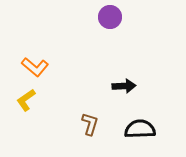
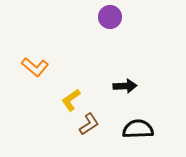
black arrow: moved 1 px right
yellow L-shape: moved 45 px right
brown L-shape: moved 1 px left; rotated 40 degrees clockwise
black semicircle: moved 2 px left
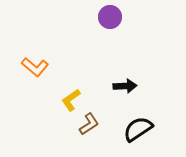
black semicircle: rotated 32 degrees counterclockwise
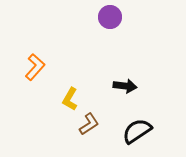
orange L-shape: rotated 88 degrees counterclockwise
black arrow: rotated 10 degrees clockwise
yellow L-shape: moved 1 px left, 1 px up; rotated 25 degrees counterclockwise
black semicircle: moved 1 px left, 2 px down
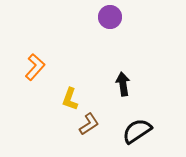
black arrow: moved 2 px left, 2 px up; rotated 105 degrees counterclockwise
yellow L-shape: rotated 10 degrees counterclockwise
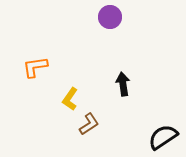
orange L-shape: rotated 140 degrees counterclockwise
yellow L-shape: rotated 15 degrees clockwise
black semicircle: moved 26 px right, 6 px down
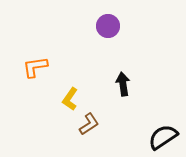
purple circle: moved 2 px left, 9 px down
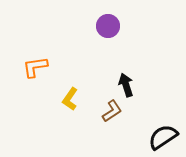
black arrow: moved 3 px right, 1 px down; rotated 10 degrees counterclockwise
brown L-shape: moved 23 px right, 13 px up
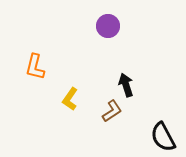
orange L-shape: rotated 68 degrees counterclockwise
black semicircle: rotated 84 degrees counterclockwise
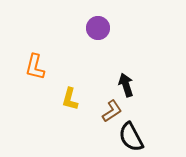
purple circle: moved 10 px left, 2 px down
yellow L-shape: rotated 20 degrees counterclockwise
black semicircle: moved 32 px left
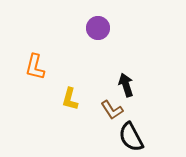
brown L-shape: moved 1 px up; rotated 90 degrees clockwise
